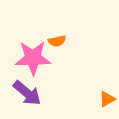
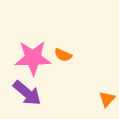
orange semicircle: moved 6 px right, 14 px down; rotated 36 degrees clockwise
orange triangle: rotated 18 degrees counterclockwise
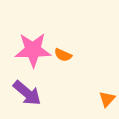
pink star: moved 8 px up
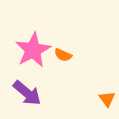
pink star: rotated 27 degrees counterclockwise
orange triangle: rotated 18 degrees counterclockwise
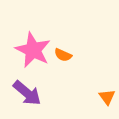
pink star: rotated 18 degrees counterclockwise
orange triangle: moved 2 px up
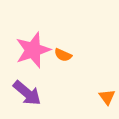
pink star: rotated 27 degrees clockwise
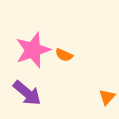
orange semicircle: moved 1 px right
orange triangle: rotated 18 degrees clockwise
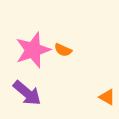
orange semicircle: moved 1 px left, 5 px up
orange triangle: rotated 42 degrees counterclockwise
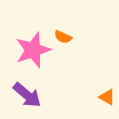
orange semicircle: moved 13 px up
purple arrow: moved 2 px down
